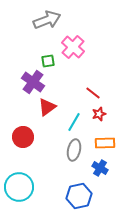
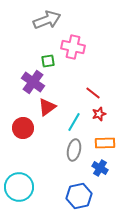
pink cross: rotated 30 degrees counterclockwise
red circle: moved 9 px up
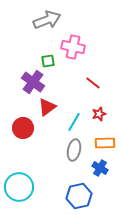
red line: moved 10 px up
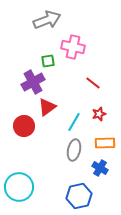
purple cross: rotated 25 degrees clockwise
red circle: moved 1 px right, 2 px up
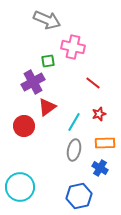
gray arrow: rotated 44 degrees clockwise
cyan circle: moved 1 px right
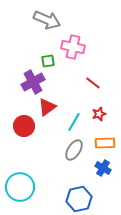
gray ellipse: rotated 20 degrees clockwise
blue cross: moved 3 px right
blue hexagon: moved 3 px down
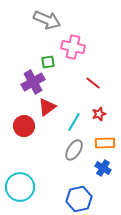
green square: moved 1 px down
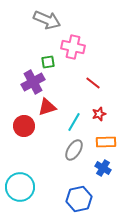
red triangle: rotated 18 degrees clockwise
orange rectangle: moved 1 px right, 1 px up
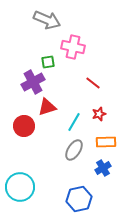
blue cross: rotated 28 degrees clockwise
